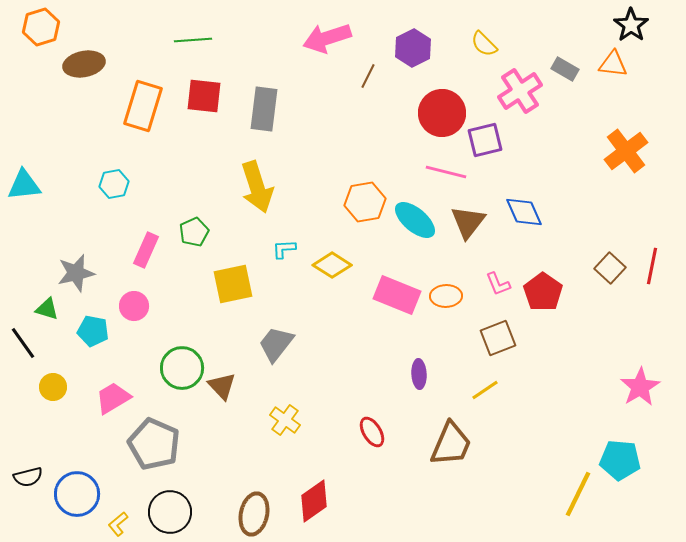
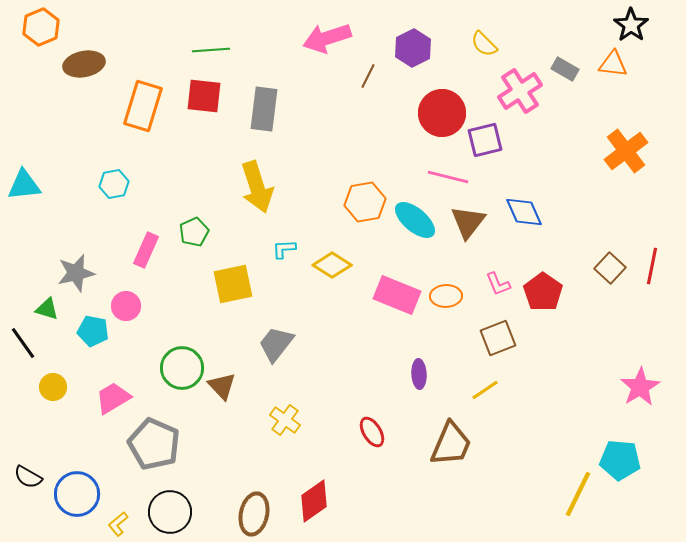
orange hexagon at (41, 27): rotated 6 degrees counterclockwise
green line at (193, 40): moved 18 px right, 10 px down
pink line at (446, 172): moved 2 px right, 5 px down
pink circle at (134, 306): moved 8 px left
black semicircle at (28, 477): rotated 44 degrees clockwise
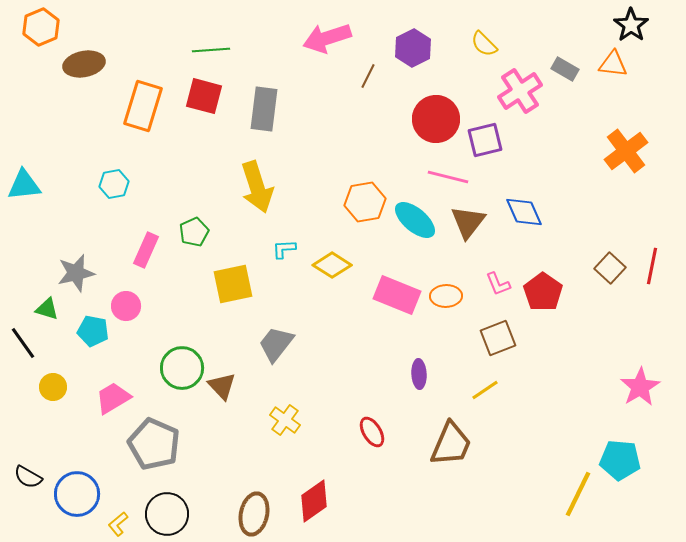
red square at (204, 96): rotated 9 degrees clockwise
red circle at (442, 113): moved 6 px left, 6 px down
black circle at (170, 512): moved 3 px left, 2 px down
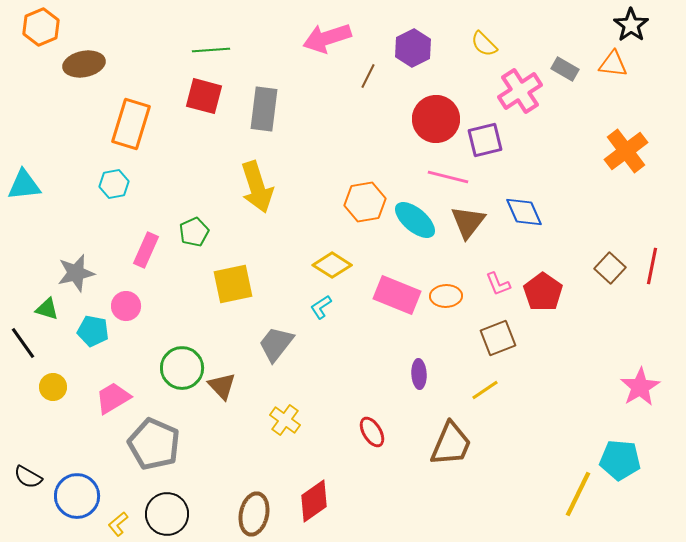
orange rectangle at (143, 106): moved 12 px left, 18 px down
cyan L-shape at (284, 249): moved 37 px right, 58 px down; rotated 30 degrees counterclockwise
blue circle at (77, 494): moved 2 px down
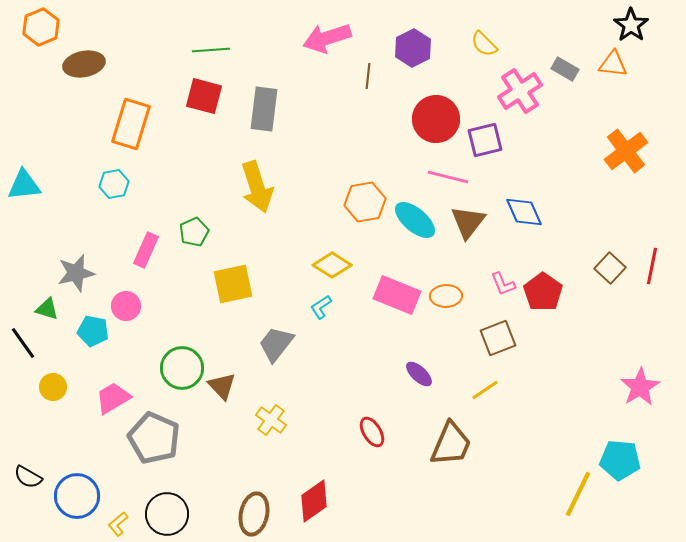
brown line at (368, 76): rotated 20 degrees counterclockwise
pink L-shape at (498, 284): moved 5 px right
purple ellipse at (419, 374): rotated 44 degrees counterclockwise
yellow cross at (285, 420): moved 14 px left
gray pentagon at (154, 444): moved 6 px up
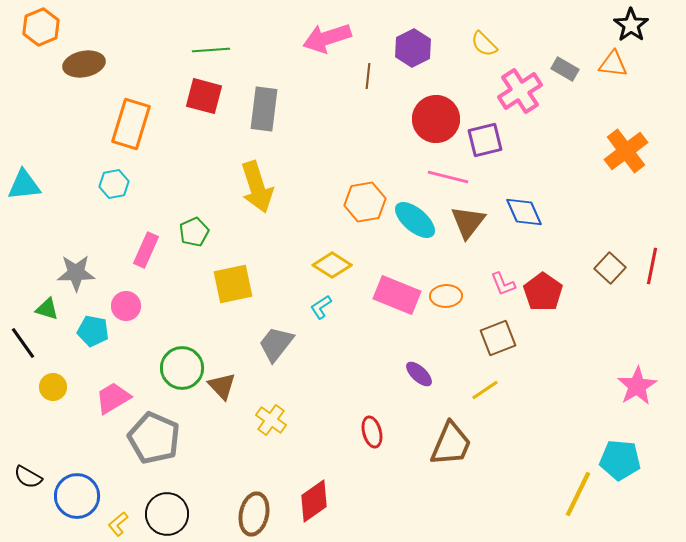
gray star at (76, 273): rotated 12 degrees clockwise
pink star at (640, 387): moved 3 px left, 1 px up
red ellipse at (372, 432): rotated 16 degrees clockwise
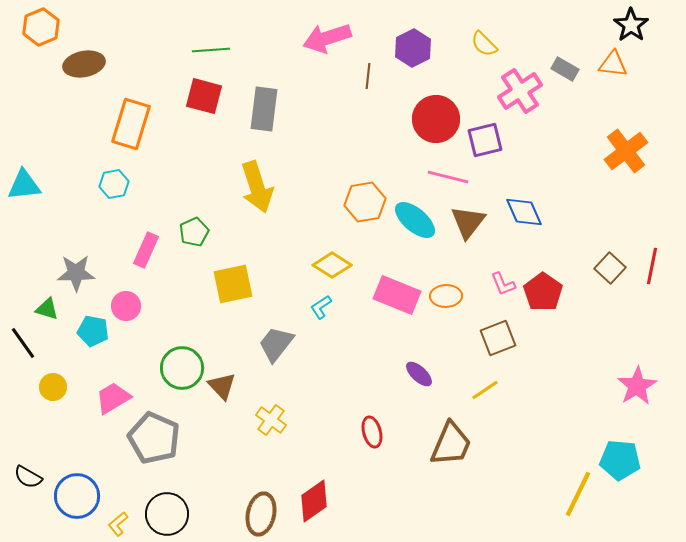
brown ellipse at (254, 514): moved 7 px right
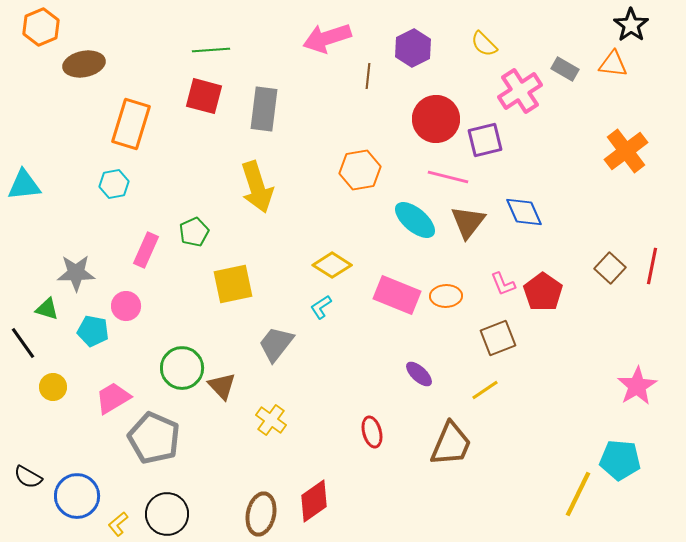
orange hexagon at (365, 202): moved 5 px left, 32 px up
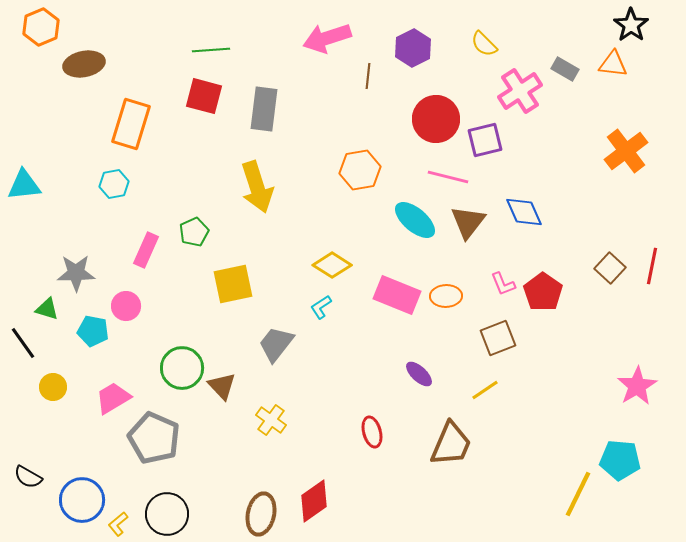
blue circle at (77, 496): moved 5 px right, 4 px down
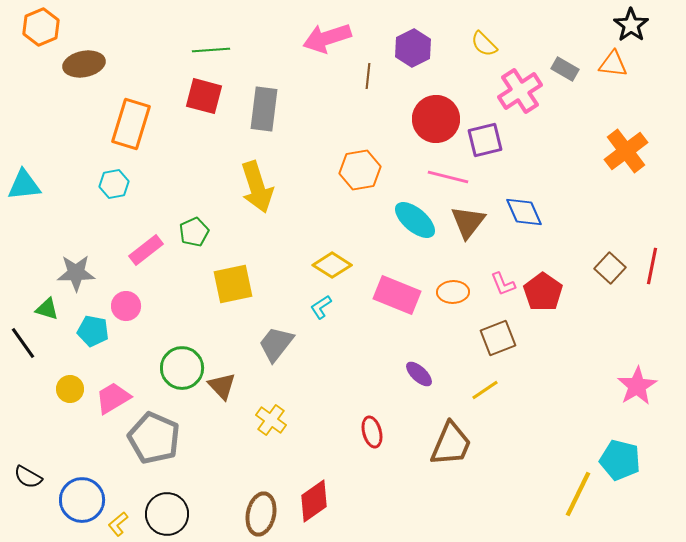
pink rectangle at (146, 250): rotated 28 degrees clockwise
orange ellipse at (446, 296): moved 7 px right, 4 px up
yellow circle at (53, 387): moved 17 px right, 2 px down
cyan pentagon at (620, 460): rotated 9 degrees clockwise
